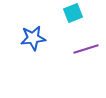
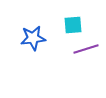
cyan square: moved 12 px down; rotated 18 degrees clockwise
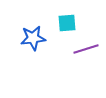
cyan square: moved 6 px left, 2 px up
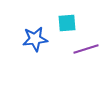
blue star: moved 2 px right, 1 px down
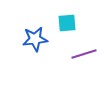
purple line: moved 2 px left, 5 px down
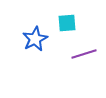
blue star: rotated 20 degrees counterclockwise
